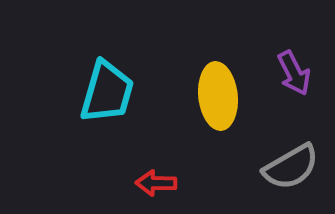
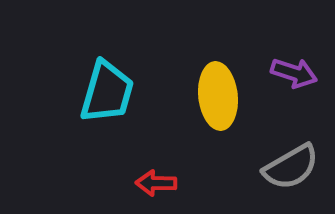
purple arrow: rotated 45 degrees counterclockwise
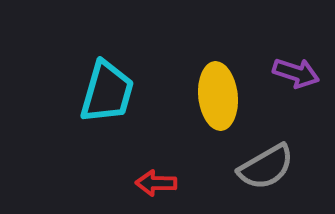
purple arrow: moved 2 px right
gray semicircle: moved 25 px left
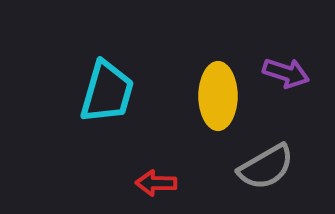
purple arrow: moved 10 px left
yellow ellipse: rotated 6 degrees clockwise
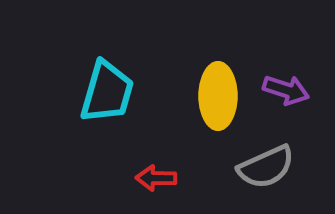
purple arrow: moved 17 px down
gray semicircle: rotated 6 degrees clockwise
red arrow: moved 5 px up
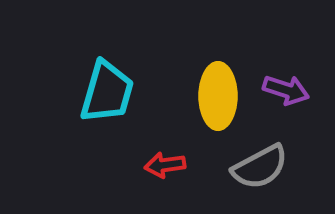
gray semicircle: moved 6 px left; rotated 4 degrees counterclockwise
red arrow: moved 9 px right, 13 px up; rotated 9 degrees counterclockwise
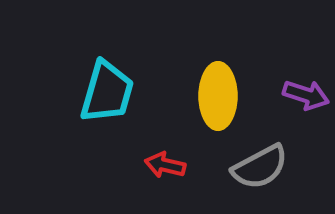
purple arrow: moved 20 px right, 5 px down
red arrow: rotated 21 degrees clockwise
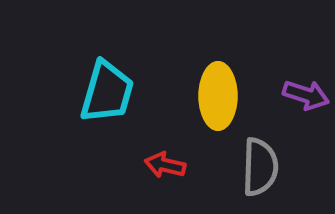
gray semicircle: rotated 60 degrees counterclockwise
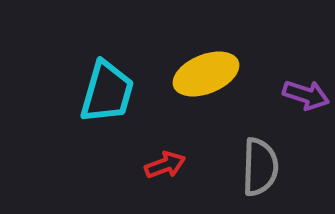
yellow ellipse: moved 12 px left, 22 px up; rotated 68 degrees clockwise
red arrow: rotated 147 degrees clockwise
